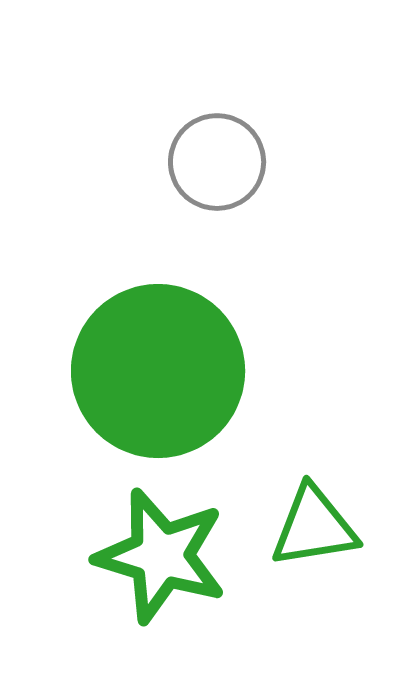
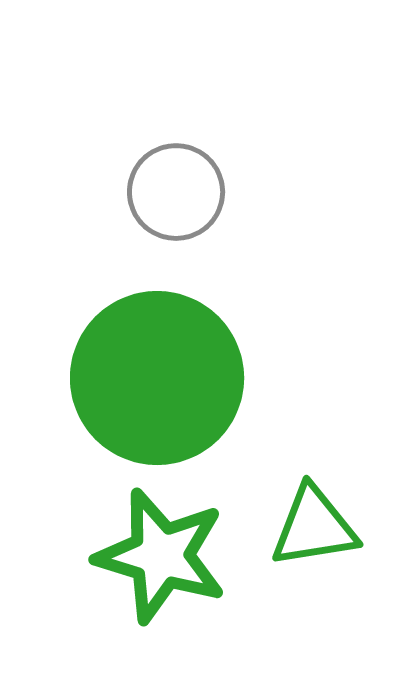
gray circle: moved 41 px left, 30 px down
green circle: moved 1 px left, 7 px down
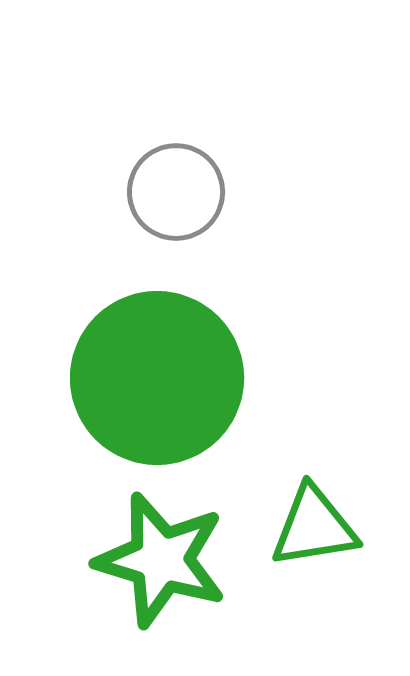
green star: moved 4 px down
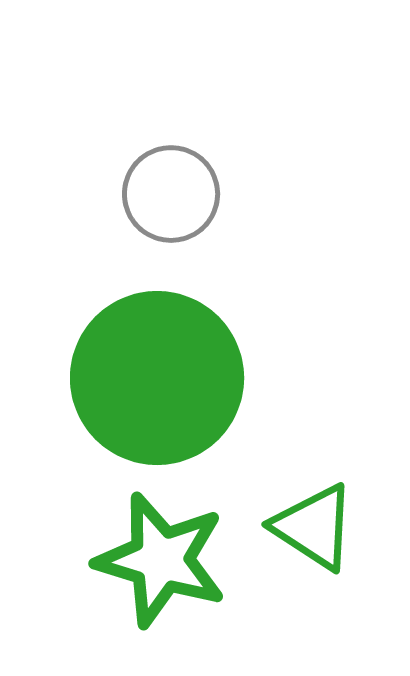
gray circle: moved 5 px left, 2 px down
green triangle: rotated 42 degrees clockwise
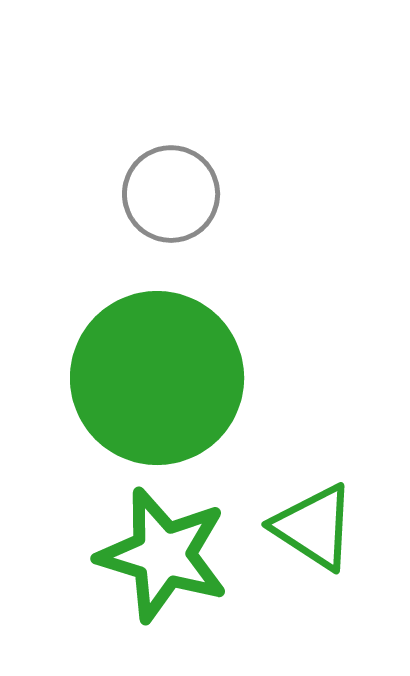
green star: moved 2 px right, 5 px up
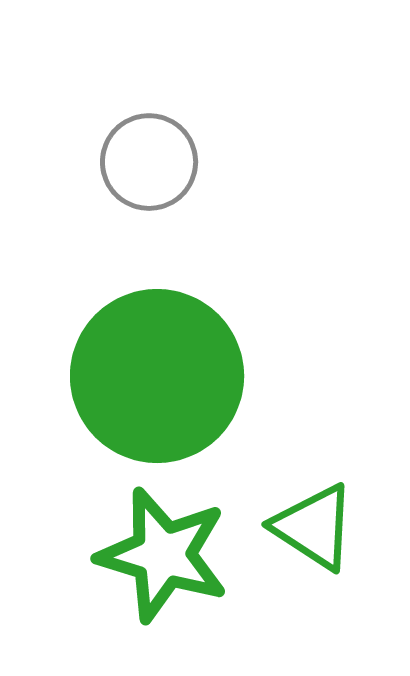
gray circle: moved 22 px left, 32 px up
green circle: moved 2 px up
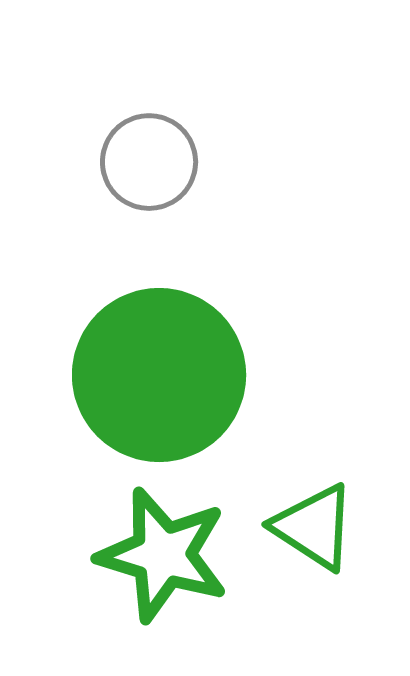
green circle: moved 2 px right, 1 px up
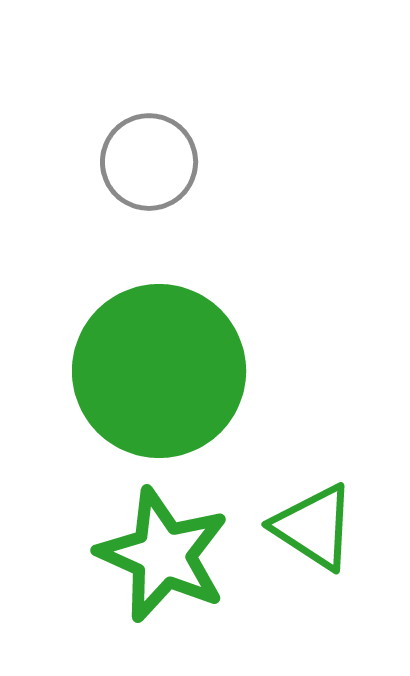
green circle: moved 4 px up
green star: rotated 7 degrees clockwise
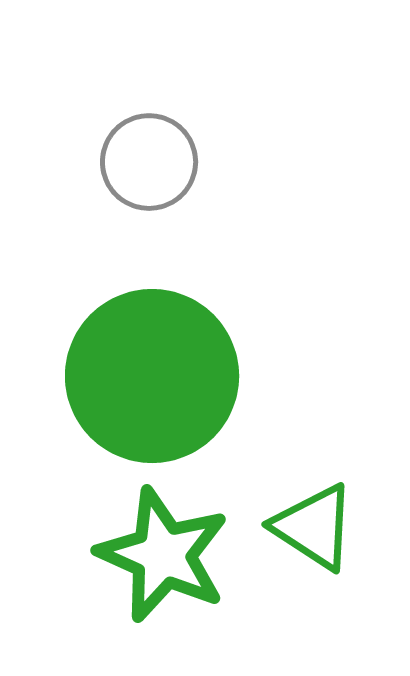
green circle: moved 7 px left, 5 px down
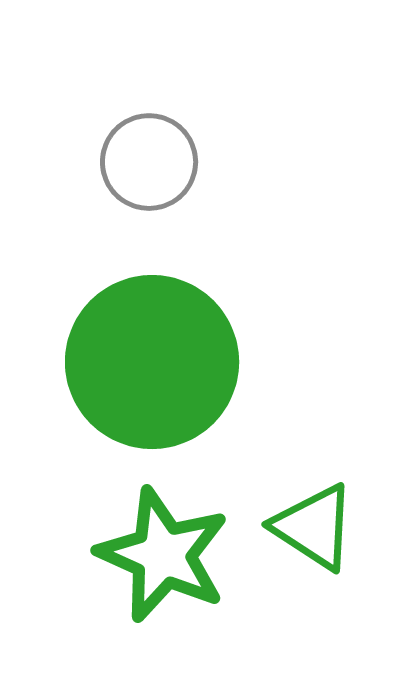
green circle: moved 14 px up
